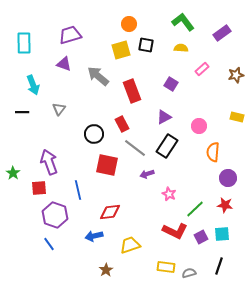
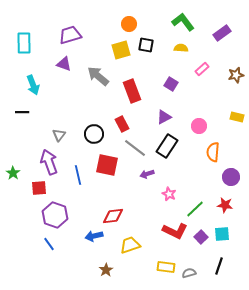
gray triangle at (59, 109): moved 26 px down
purple circle at (228, 178): moved 3 px right, 1 px up
blue line at (78, 190): moved 15 px up
red diamond at (110, 212): moved 3 px right, 4 px down
purple square at (201, 237): rotated 16 degrees counterclockwise
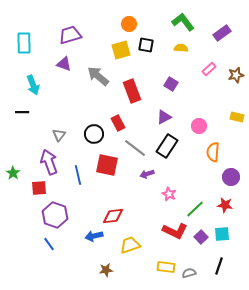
pink rectangle at (202, 69): moved 7 px right
red rectangle at (122, 124): moved 4 px left, 1 px up
brown star at (106, 270): rotated 24 degrees clockwise
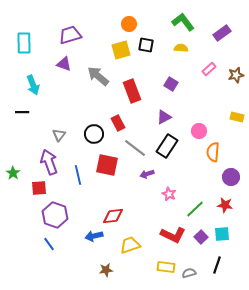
pink circle at (199, 126): moved 5 px down
red L-shape at (175, 231): moved 2 px left, 4 px down
black line at (219, 266): moved 2 px left, 1 px up
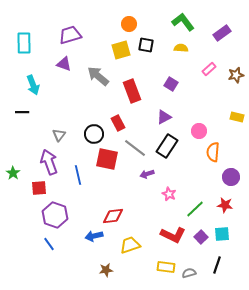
red square at (107, 165): moved 6 px up
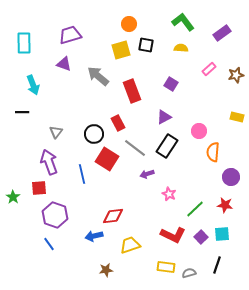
gray triangle at (59, 135): moved 3 px left, 3 px up
red square at (107, 159): rotated 20 degrees clockwise
green star at (13, 173): moved 24 px down
blue line at (78, 175): moved 4 px right, 1 px up
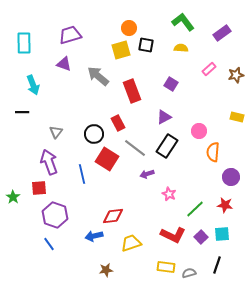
orange circle at (129, 24): moved 4 px down
yellow trapezoid at (130, 245): moved 1 px right, 2 px up
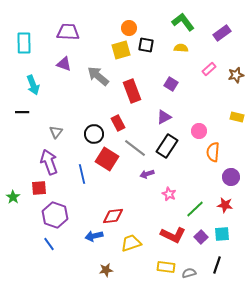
purple trapezoid at (70, 35): moved 2 px left, 3 px up; rotated 20 degrees clockwise
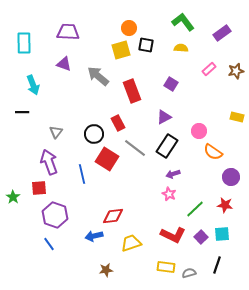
brown star at (236, 75): moved 4 px up
orange semicircle at (213, 152): rotated 60 degrees counterclockwise
purple arrow at (147, 174): moved 26 px right
